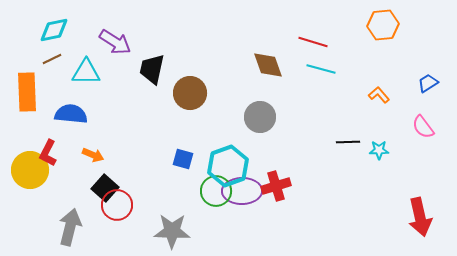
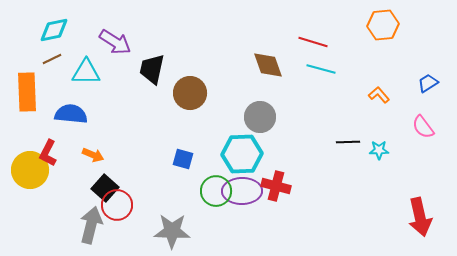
cyan hexagon: moved 14 px right, 12 px up; rotated 18 degrees clockwise
red cross: rotated 32 degrees clockwise
gray arrow: moved 21 px right, 2 px up
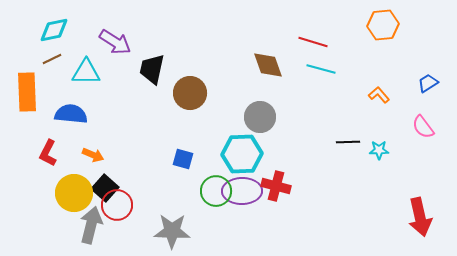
yellow circle: moved 44 px right, 23 px down
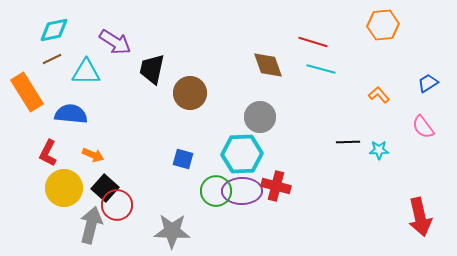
orange rectangle: rotated 30 degrees counterclockwise
yellow circle: moved 10 px left, 5 px up
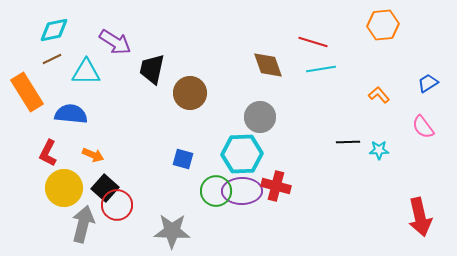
cyan line: rotated 24 degrees counterclockwise
gray arrow: moved 8 px left, 1 px up
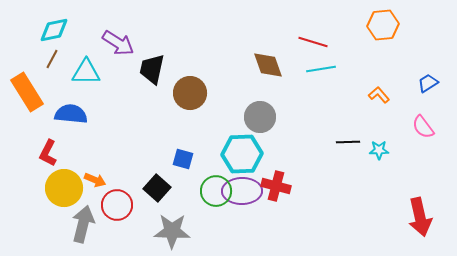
purple arrow: moved 3 px right, 1 px down
brown line: rotated 36 degrees counterclockwise
orange arrow: moved 2 px right, 25 px down
black square: moved 52 px right
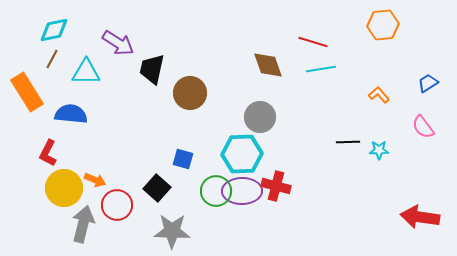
red arrow: rotated 111 degrees clockwise
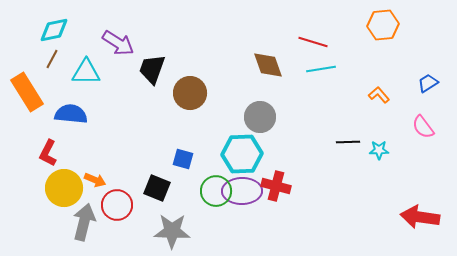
black trapezoid: rotated 8 degrees clockwise
black square: rotated 20 degrees counterclockwise
gray arrow: moved 1 px right, 2 px up
